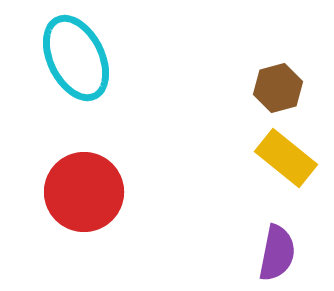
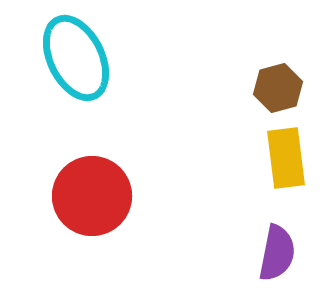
yellow rectangle: rotated 44 degrees clockwise
red circle: moved 8 px right, 4 px down
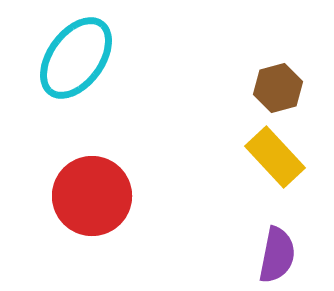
cyan ellipse: rotated 62 degrees clockwise
yellow rectangle: moved 11 px left, 1 px up; rotated 36 degrees counterclockwise
purple semicircle: moved 2 px down
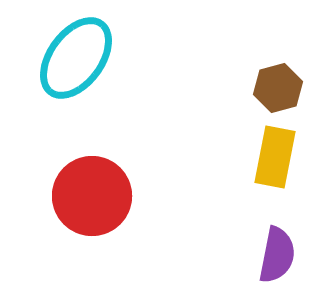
yellow rectangle: rotated 54 degrees clockwise
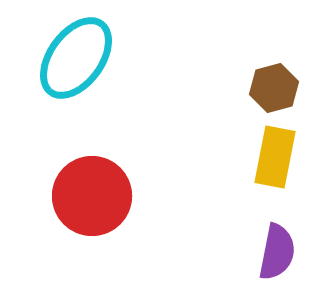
brown hexagon: moved 4 px left
purple semicircle: moved 3 px up
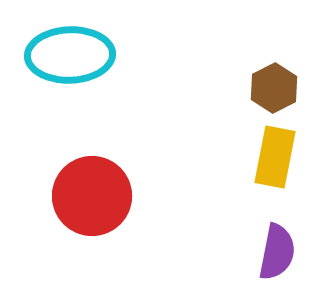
cyan ellipse: moved 6 px left, 3 px up; rotated 52 degrees clockwise
brown hexagon: rotated 12 degrees counterclockwise
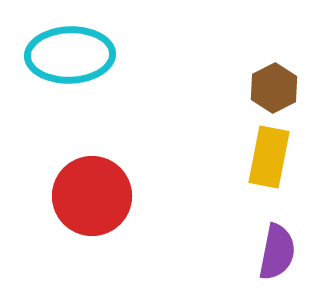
yellow rectangle: moved 6 px left
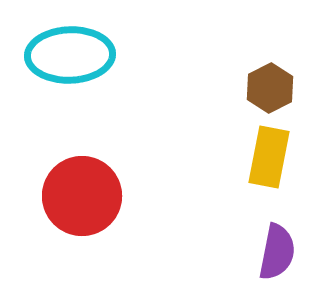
brown hexagon: moved 4 px left
red circle: moved 10 px left
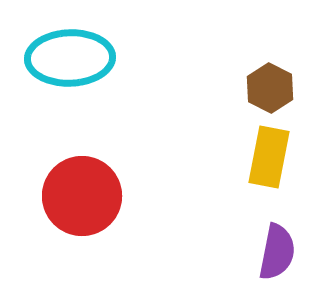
cyan ellipse: moved 3 px down
brown hexagon: rotated 6 degrees counterclockwise
